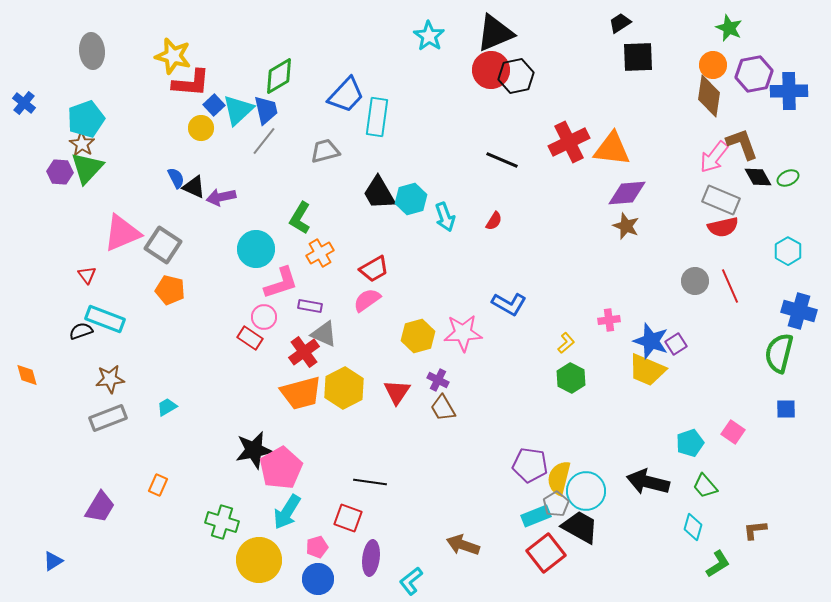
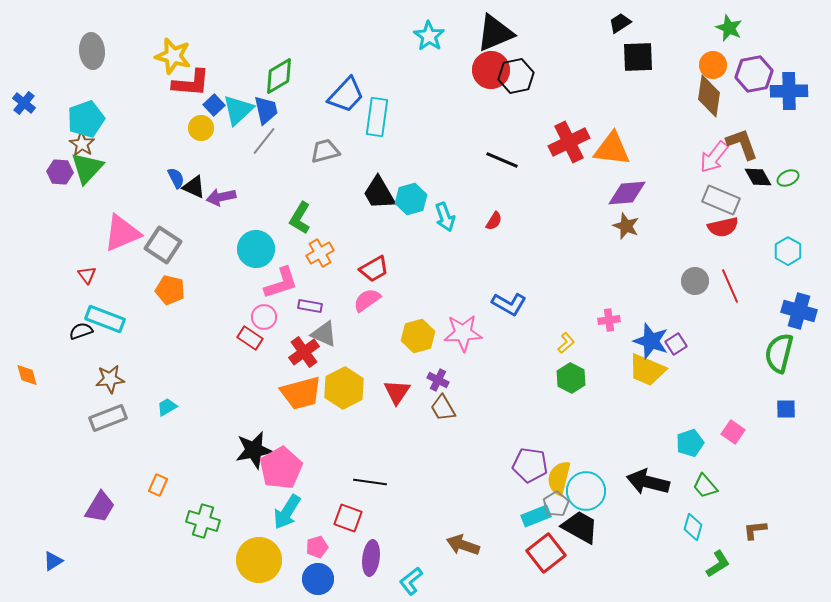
green cross at (222, 522): moved 19 px left, 1 px up
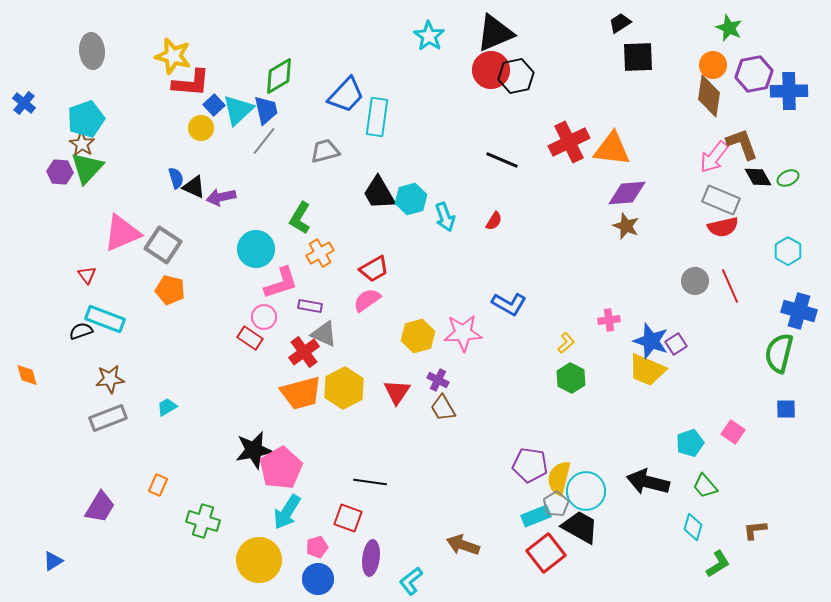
blue semicircle at (176, 178): rotated 10 degrees clockwise
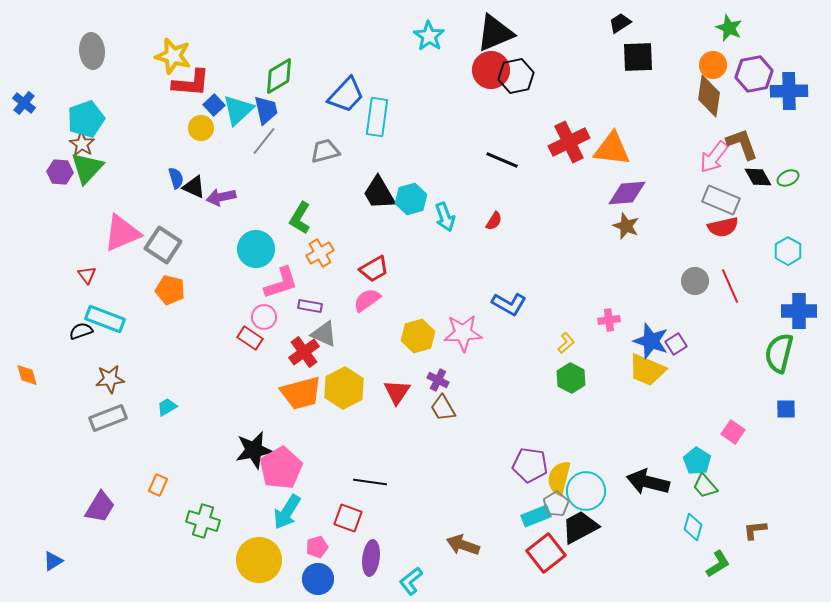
blue cross at (799, 311): rotated 16 degrees counterclockwise
cyan pentagon at (690, 443): moved 7 px right, 18 px down; rotated 20 degrees counterclockwise
black trapezoid at (580, 527): rotated 57 degrees counterclockwise
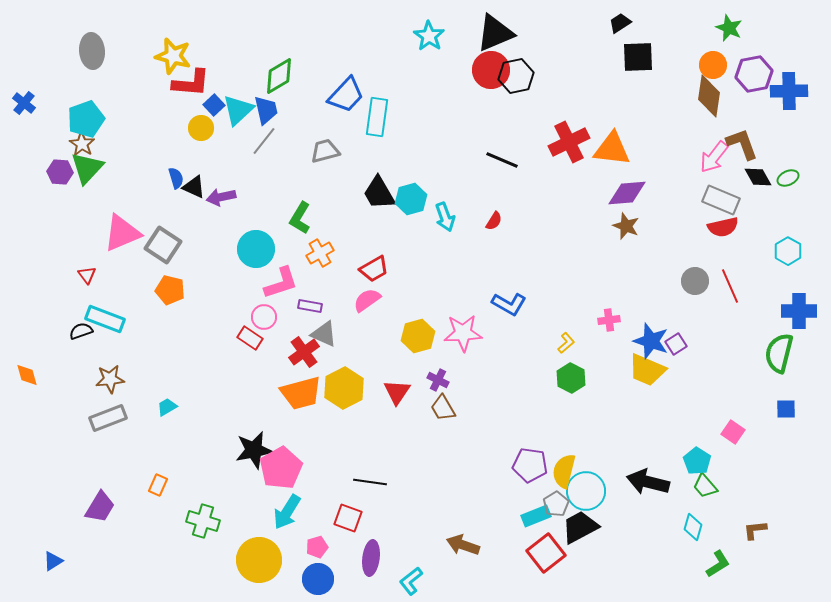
yellow semicircle at (559, 478): moved 5 px right, 7 px up
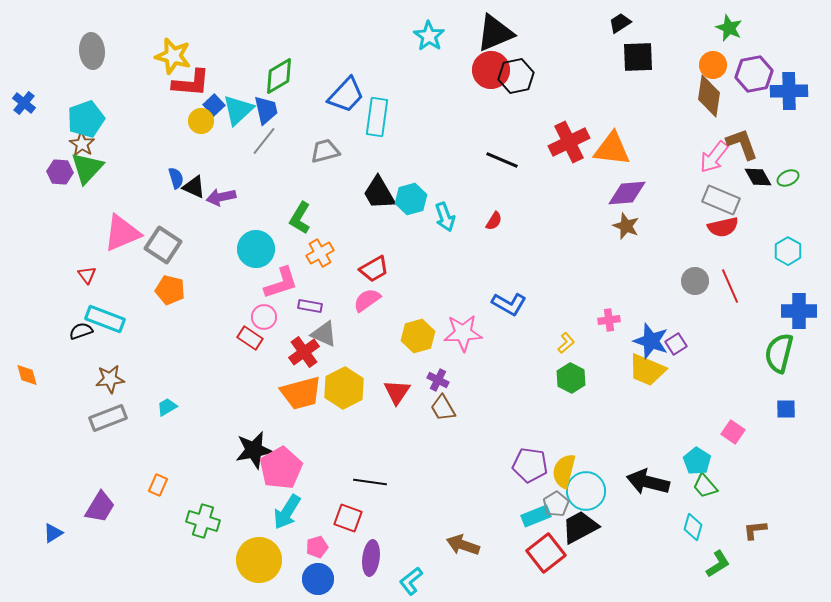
yellow circle at (201, 128): moved 7 px up
blue triangle at (53, 561): moved 28 px up
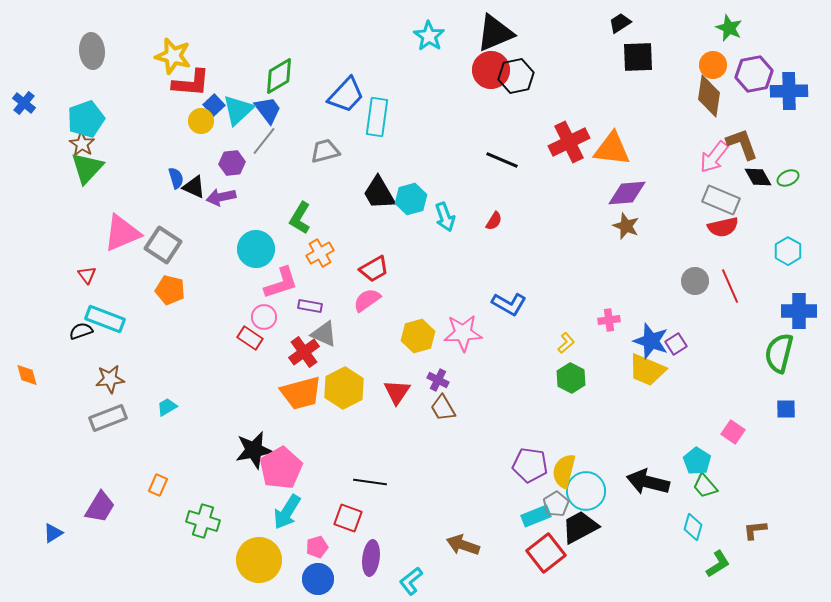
blue trapezoid at (266, 110): moved 2 px right; rotated 24 degrees counterclockwise
purple hexagon at (60, 172): moved 172 px right, 9 px up; rotated 10 degrees counterclockwise
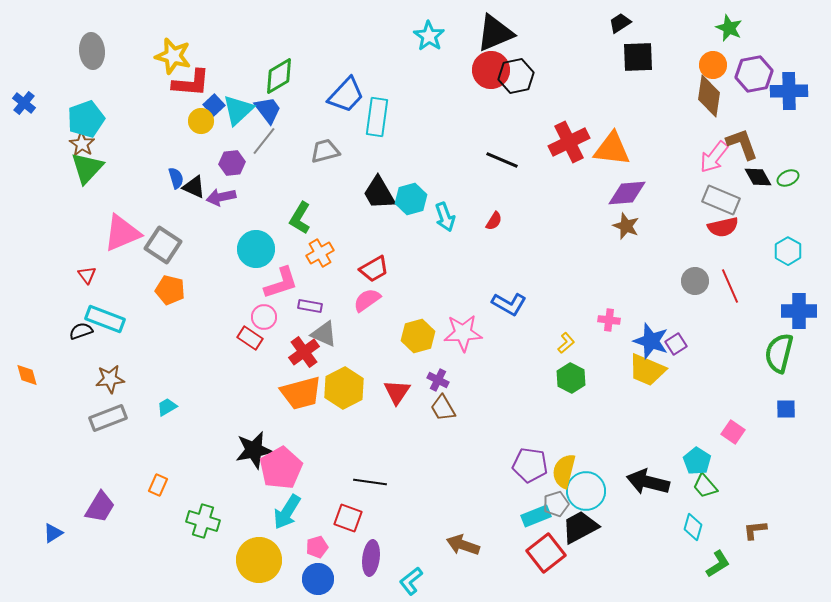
pink cross at (609, 320): rotated 15 degrees clockwise
gray pentagon at (556, 504): rotated 15 degrees clockwise
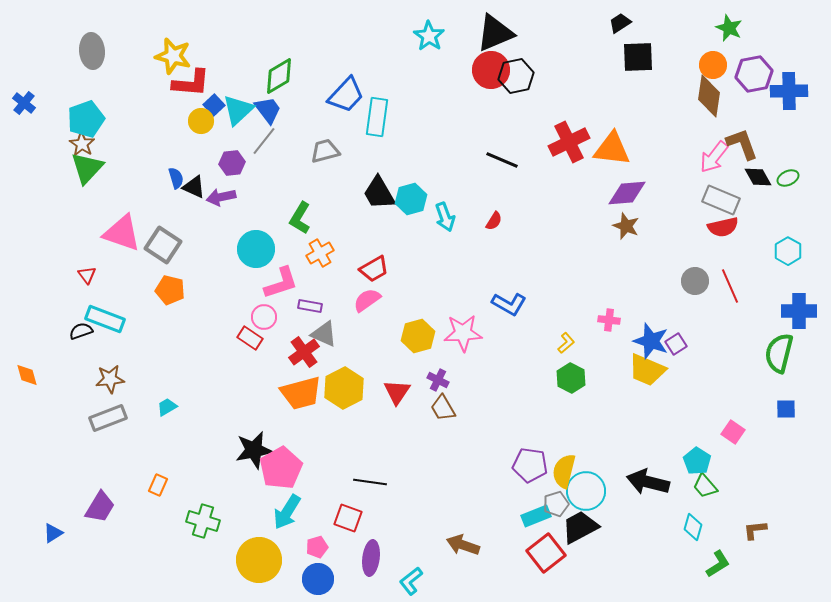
pink triangle at (122, 233): rotated 42 degrees clockwise
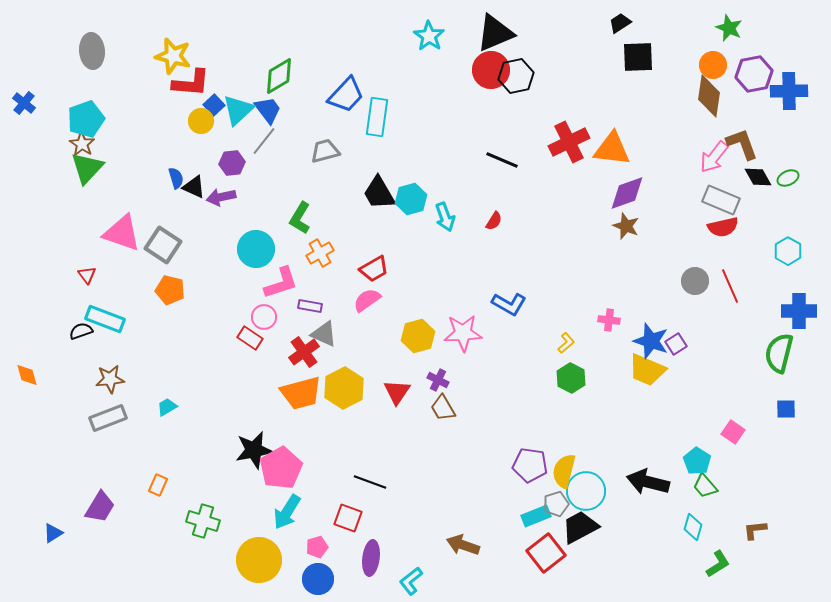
purple diamond at (627, 193): rotated 15 degrees counterclockwise
black line at (370, 482): rotated 12 degrees clockwise
